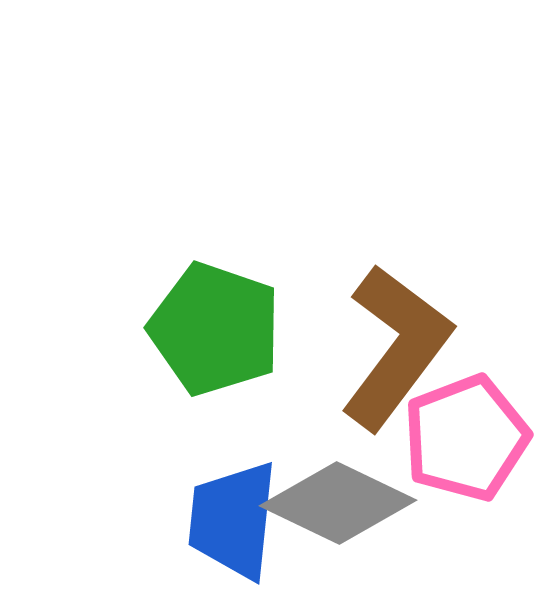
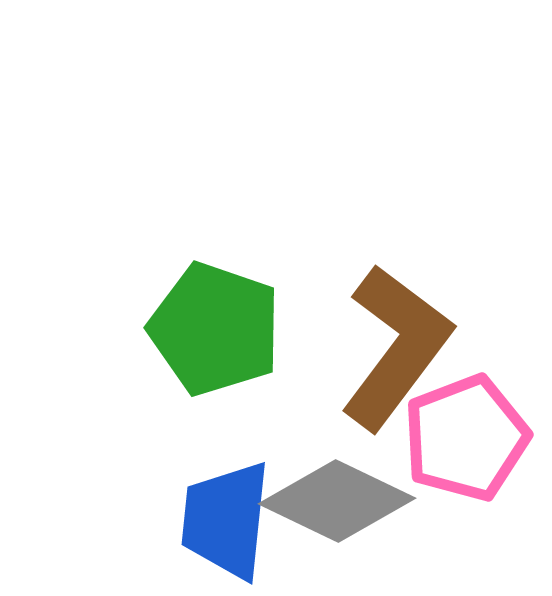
gray diamond: moved 1 px left, 2 px up
blue trapezoid: moved 7 px left
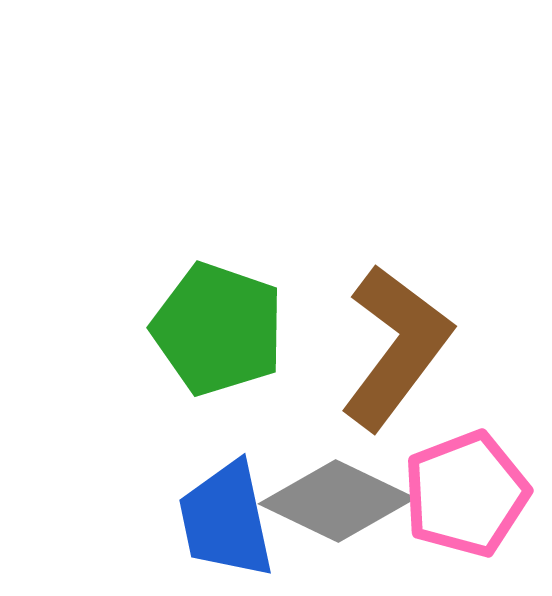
green pentagon: moved 3 px right
pink pentagon: moved 56 px down
blue trapezoid: rotated 18 degrees counterclockwise
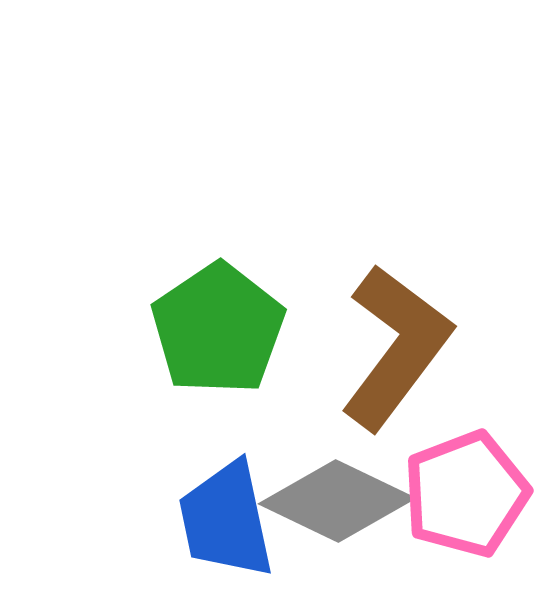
green pentagon: rotated 19 degrees clockwise
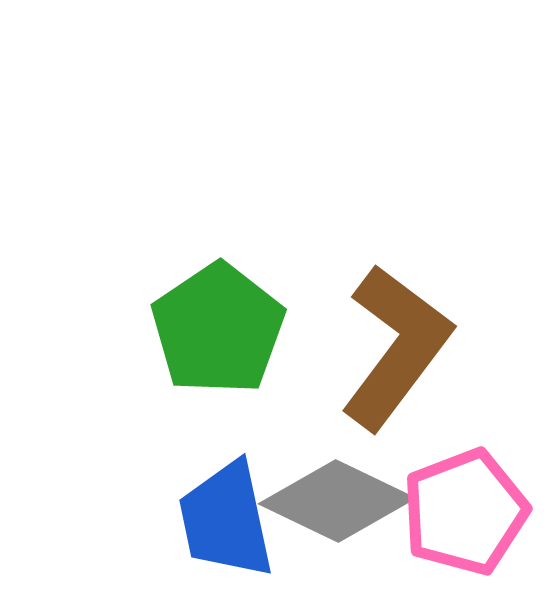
pink pentagon: moved 1 px left, 18 px down
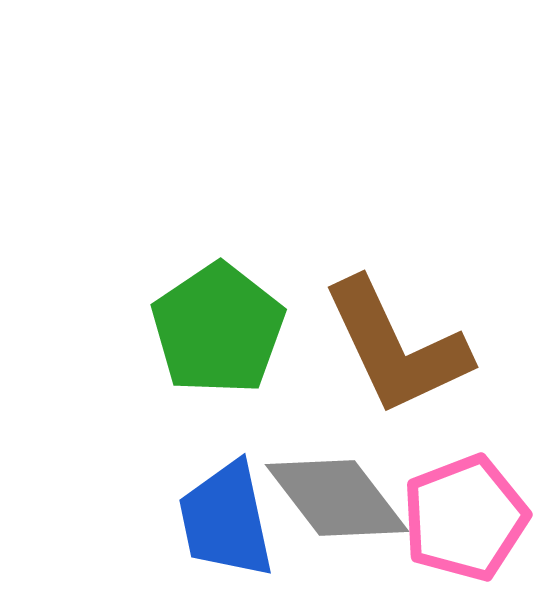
brown L-shape: rotated 118 degrees clockwise
gray diamond: moved 3 px up; rotated 27 degrees clockwise
pink pentagon: moved 6 px down
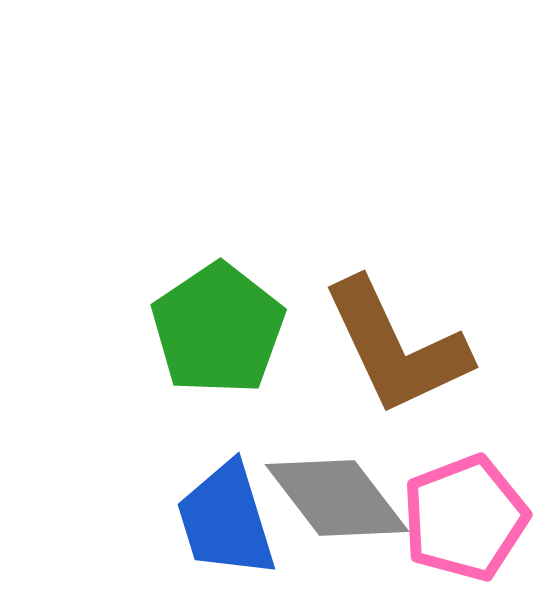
blue trapezoid: rotated 5 degrees counterclockwise
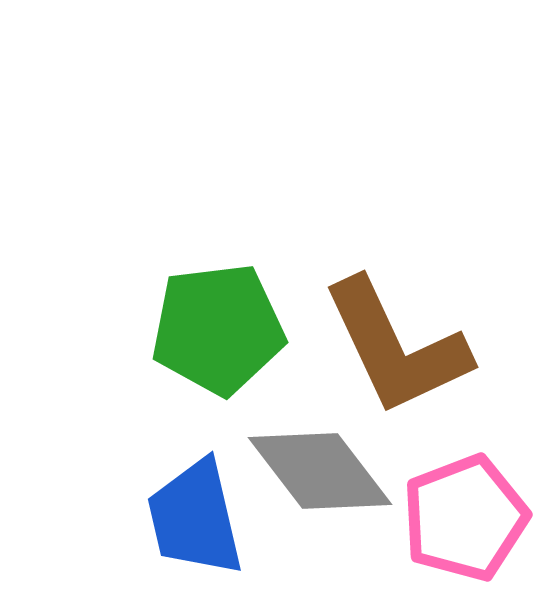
green pentagon: rotated 27 degrees clockwise
gray diamond: moved 17 px left, 27 px up
blue trapezoid: moved 31 px left, 2 px up; rotated 4 degrees clockwise
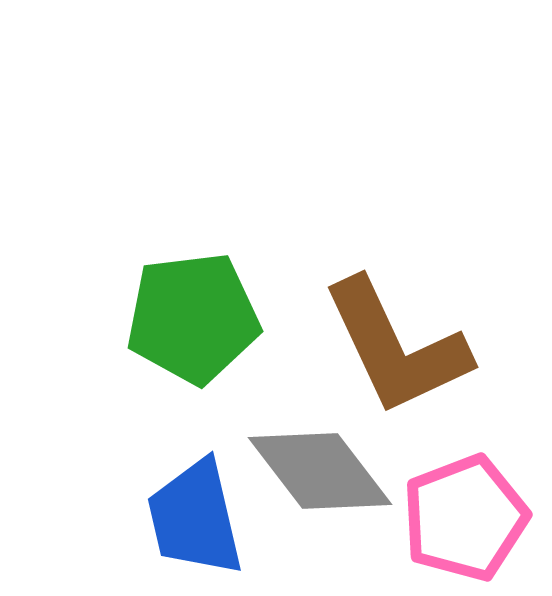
green pentagon: moved 25 px left, 11 px up
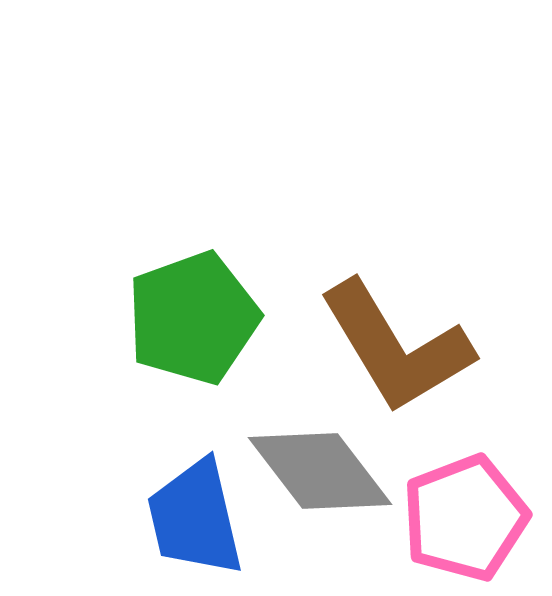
green pentagon: rotated 13 degrees counterclockwise
brown L-shape: rotated 6 degrees counterclockwise
